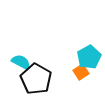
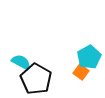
orange square: rotated 21 degrees counterclockwise
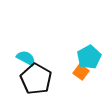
cyan semicircle: moved 5 px right, 4 px up
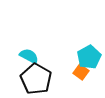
cyan semicircle: moved 3 px right, 2 px up
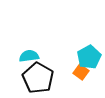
cyan semicircle: rotated 36 degrees counterclockwise
black pentagon: moved 2 px right, 1 px up
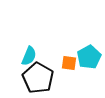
cyan semicircle: rotated 120 degrees clockwise
orange square: moved 12 px left, 9 px up; rotated 28 degrees counterclockwise
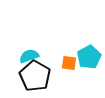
cyan semicircle: rotated 132 degrees counterclockwise
black pentagon: moved 3 px left, 2 px up
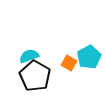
orange square: rotated 21 degrees clockwise
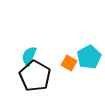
cyan semicircle: rotated 48 degrees counterclockwise
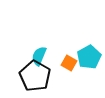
cyan semicircle: moved 10 px right
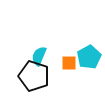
orange square: rotated 28 degrees counterclockwise
black pentagon: moved 1 px left; rotated 12 degrees counterclockwise
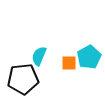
black pentagon: moved 11 px left, 3 px down; rotated 24 degrees counterclockwise
